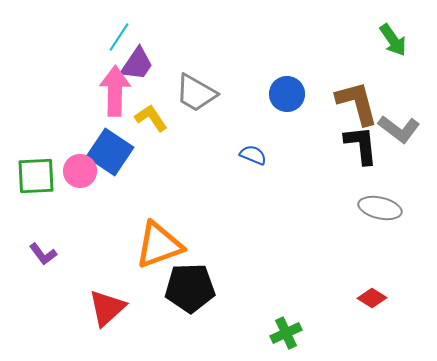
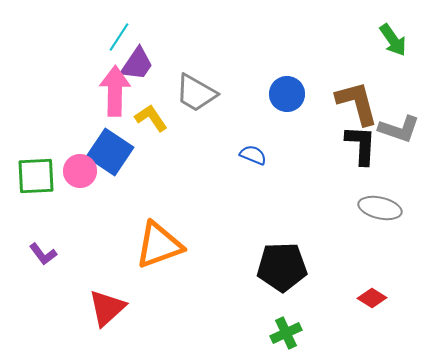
gray L-shape: rotated 18 degrees counterclockwise
black L-shape: rotated 9 degrees clockwise
black pentagon: moved 92 px right, 21 px up
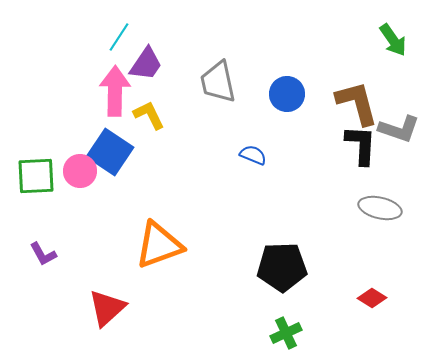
purple trapezoid: moved 9 px right
gray trapezoid: moved 22 px right, 11 px up; rotated 48 degrees clockwise
yellow L-shape: moved 2 px left, 3 px up; rotated 8 degrees clockwise
purple L-shape: rotated 8 degrees clockwise
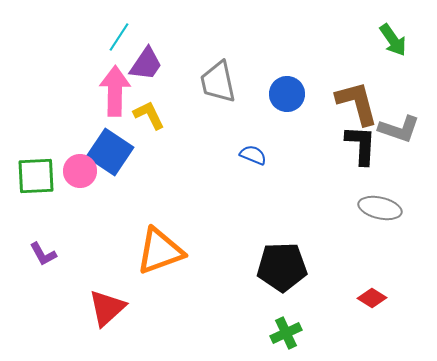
orange triangle: moved 1 px right, 6 px down
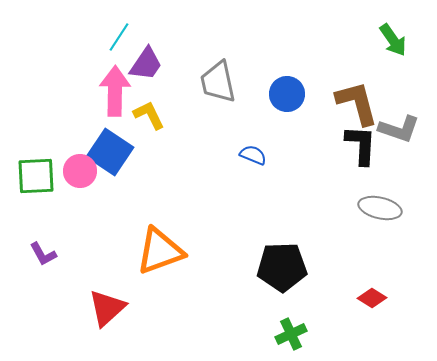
green cross: moved 5 px right, 1 px down
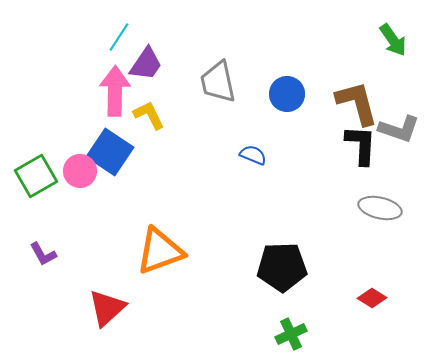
green square: rotated 27 degrees counterclockwise
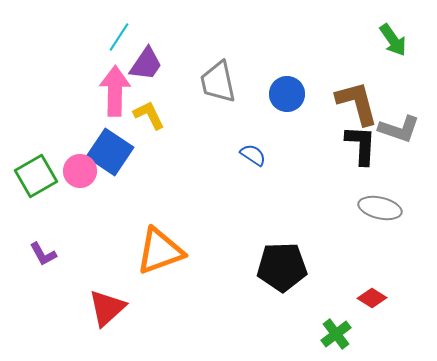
blue semicircle: rotated 12 degrees clockwise
green cross: moved 45 px right; rotated 12 degrees counterclockwise
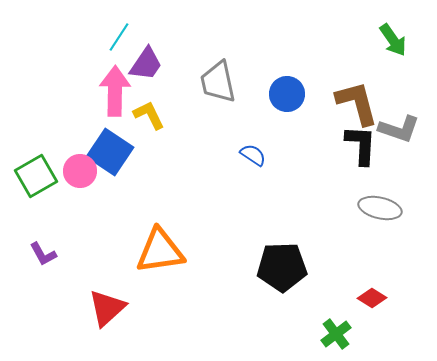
orange triangle: rotated 12 degrees clockwise
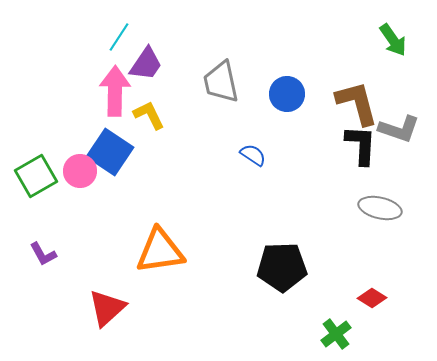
gray trapezoid: moved 3 px right
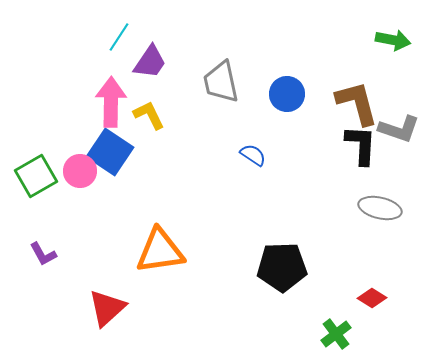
green arrow: rotated 44 degrees counterclockwise
purple trapezoid: moved 4 px right, 2 px up
pink arrow: moved 4 px left, 11 px down
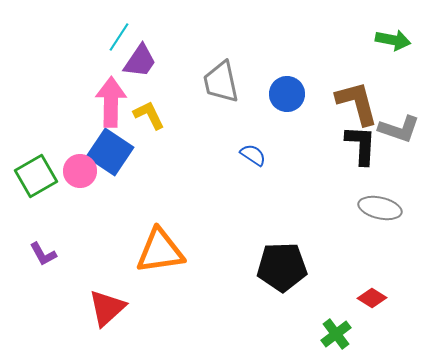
purple trapezoid: moved 10 px left, 1 px up
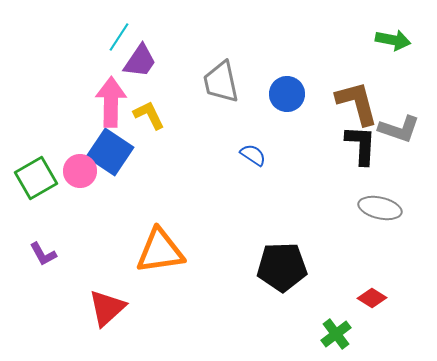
green square: moved 2 px down
